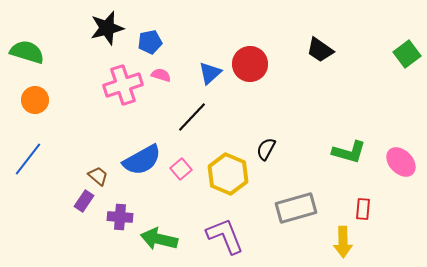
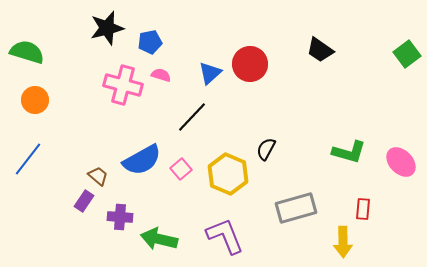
pink cross: rotated 33 degrees clockwise
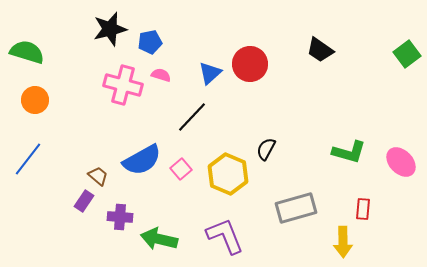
black star: moved 3 px right, 1 px down
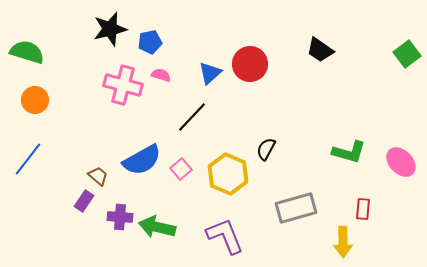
green arrow: moved 2 px left, 12 px up
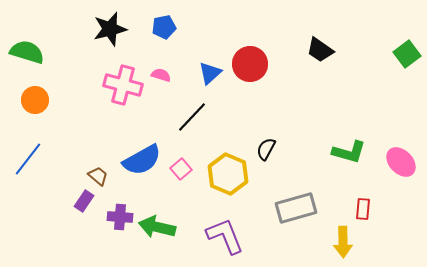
blue pentagon: moved 14 px right, 15 px up
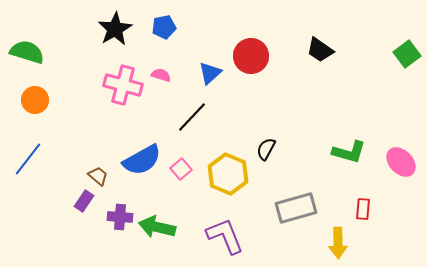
black star: moved 5 px right; rotated 16 degrees counterclockwise
red circle: moved 1 px right, 8 px up
yellow arrow: moved 5 px left, 1 px down
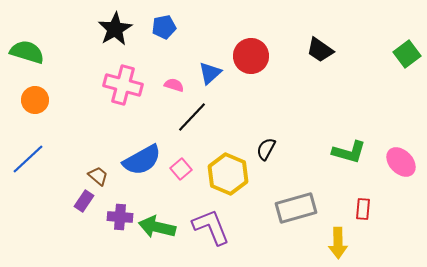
pink semicircle: moved 13 px right, 10 px down
blue line: rotated 9 degrees clockwise
purple L-shape: moved 14 px left, 9 px up
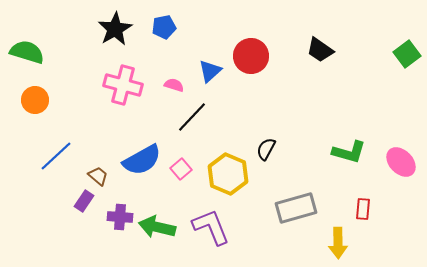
blue triangle: moved 2 px up
blue line: moved 28 px right, 3 px up
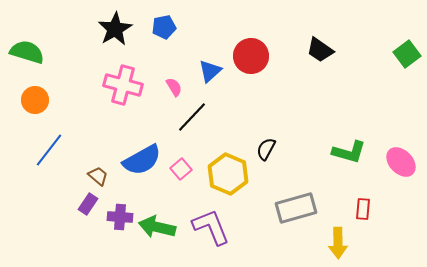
pink semicircle: moved 2 px down; rotated 42 degrees clockwise
blue line: moved 7 px left, 6 px up; rotated 9 degrees counterclockwise
purple rectangle: moved 4 px right, 3 px down
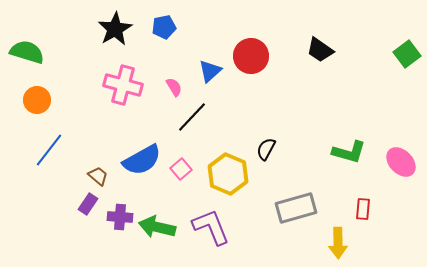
orange circle: moved 2 px right
